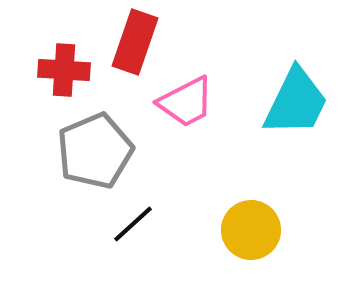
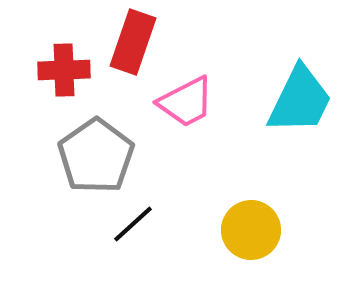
red rectangle: moved 2 px left
red cross: rotated 6 degrees counterclockwise
cyan trapezoid: moved 4 px right, 2 px up
gray pentagon: moved 1 px right, 5 px down; rotated 12 degrees counterclockwise
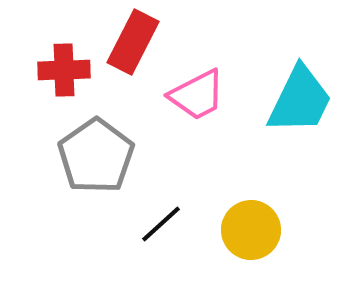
red rectangle: rotated 8 degrees clockwise
pink trapezoid: moved 11 px right, 7 px up
black line: moved 28 px right
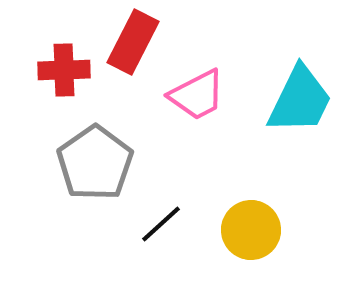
gray pentagon: moved 1 px left, 7 px down
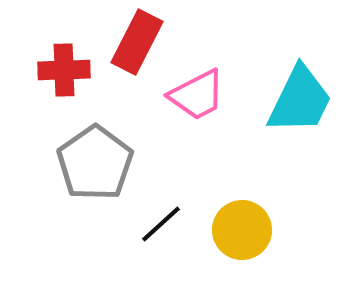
red rectangle: moved 4 px right
yellow circle: moved 9 px left
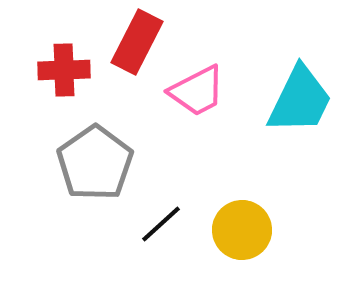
pink trapezoid: moved 4 px up
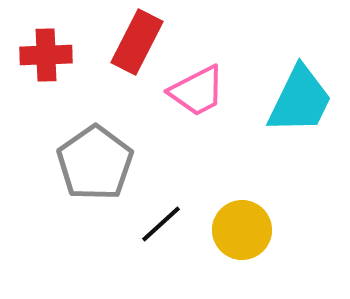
red cross: moved 18 px left, 15 px up
